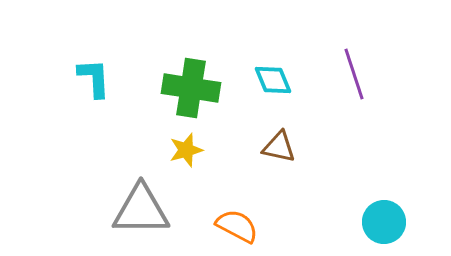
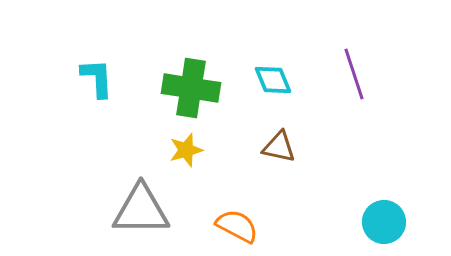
cyan L-shape: moved 3 px right
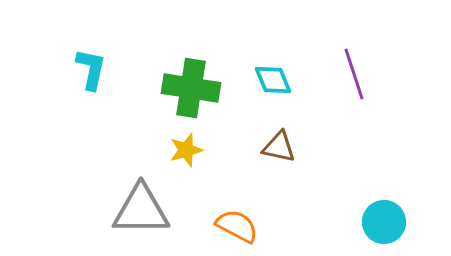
cyan L-shape: moved 6 px left, 9 px up; rotated 15 degrees clockwise
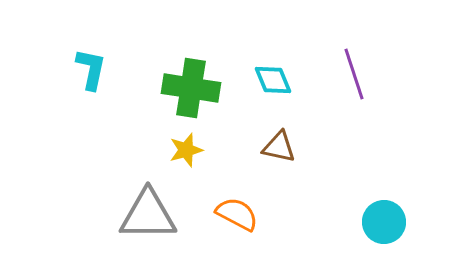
gray triangle: moved 7 px right, 5 px down
orange semicircle: moved 12 px up
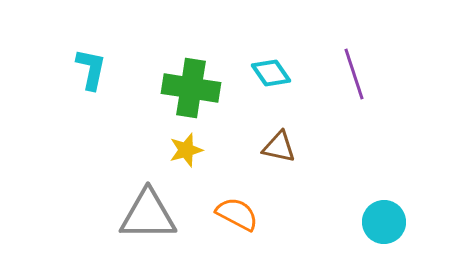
cyan diamond: moved 2 px left, 7 px up; rotated 12 degrees counterclockwise
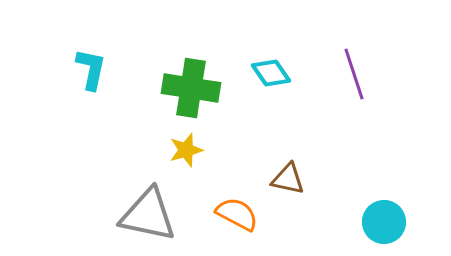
brown triangle: moved 9 px right, 32 px down
gray triangle: rotated 12 degrees clockwise
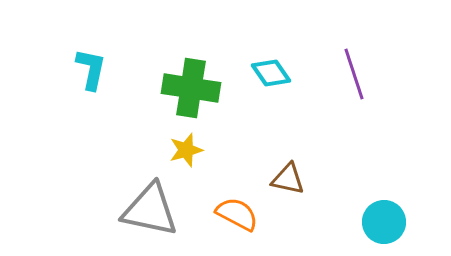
gray triangle: moved 2 px right, 5 px up
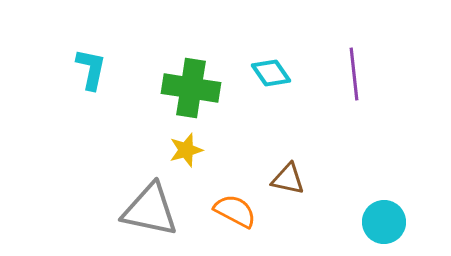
purple line: rotated 12 degrees clockwise
orange semicircle: moved 2 px left, 3 px up
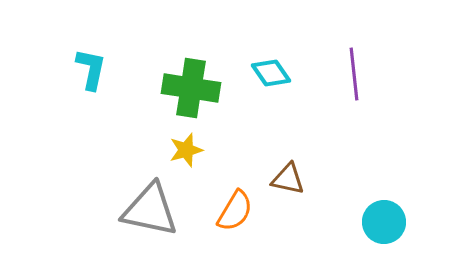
orange semicircle: rotated 93 degrees clockwise
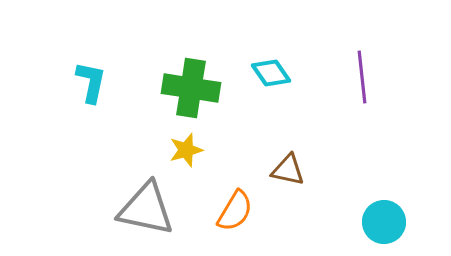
cyan L-shape: moved 13 px down
purple line: moved 8 px right, 3 px down
brown triangle: moved 9 px up
gray triangle: moved 4 px left, 1 px up
